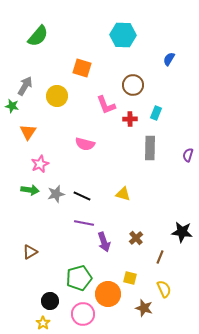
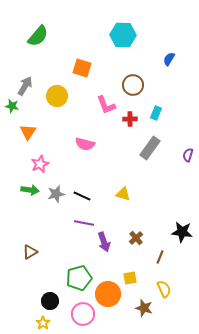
gray rectangle: rotated 35 degrees clockwise
yellow square: rotated 24 degrees counterclockwise
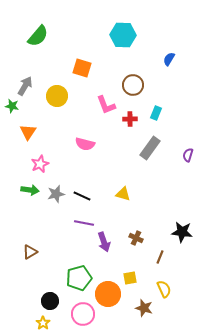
brown cross: rotated 24 degrees counterclockwise
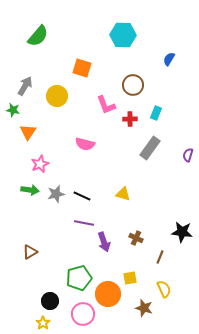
green star: moved 1 px right, 4 px down
